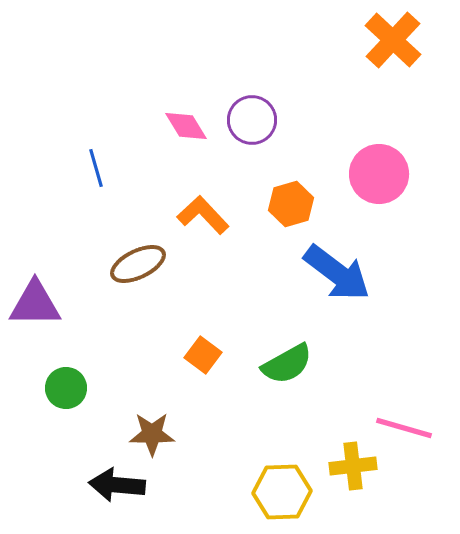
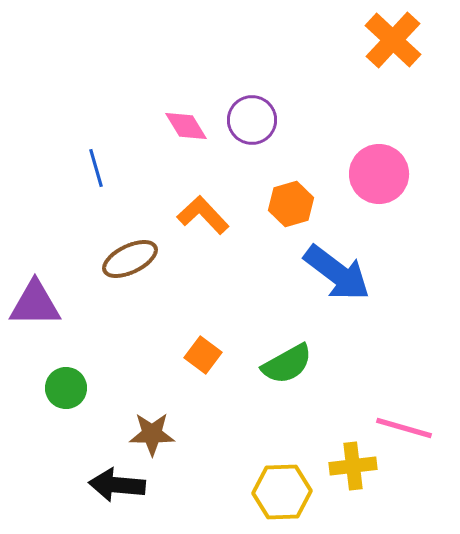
brown ellipse: moved 8 px left, 5 px up
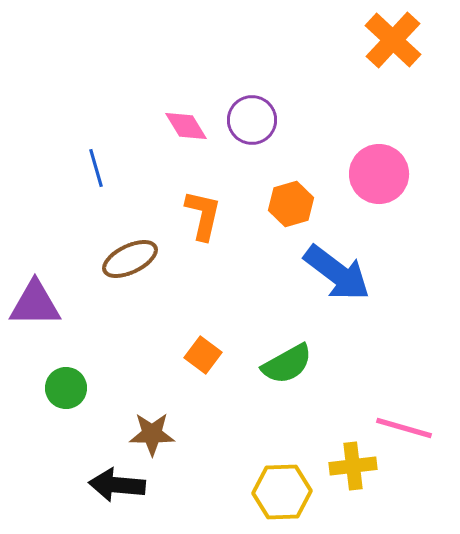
orange L-shape: rotated 56 degrees clockwise
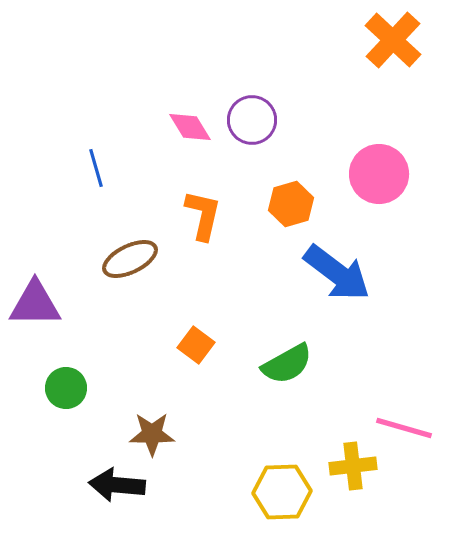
pink diamond: moved 4 px right, 1 px down
orange square: moved 7 px left, 10 px up
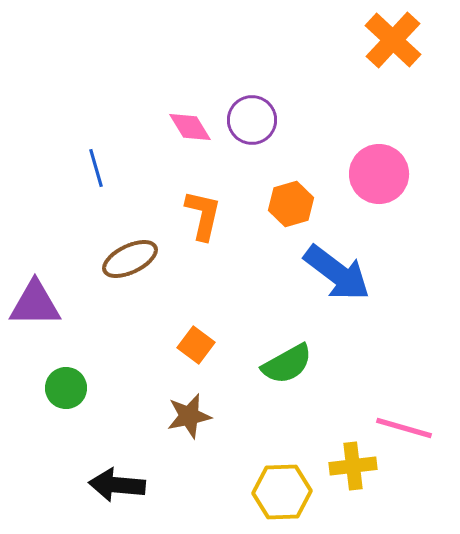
brown star: moved 37 px right, 18 px up; rotated 12 degrees counterclockwise
